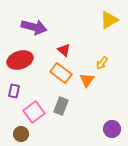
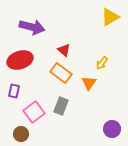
yellow triangle: moved 1 px right, 3 px up
purple arrow: moved 2 px left
orange triangle: moved 2 px right, 3 px down
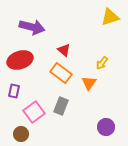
yellow triangle: rotated 12 degrees clockwise
purple circle: moved 6 px left, 2 px up
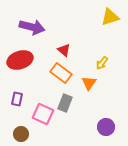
purple rectangle: moved 3 px right, 8 px down
gray rectangle: moved 4 px right, 3 px up
pink square: moved 9 px right, 2 px down; rotated 30 degrees counterclockwise
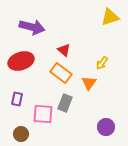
red ellipse: moved 1 px right, 1 px down
pink square: rotated 20 degrees counterclockwise
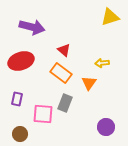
yellow arrow: rotated 48 degrees clockwise
brown circle: moved 1 px left
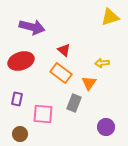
gray rectangle: moved 9 px right
